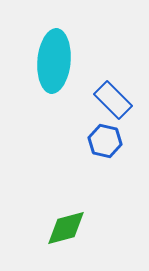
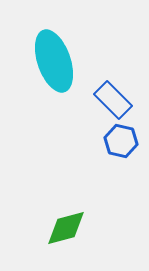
cyan ellipse: rotated 24 degrees counterclockwise
blue hexagon: moved 16 px right
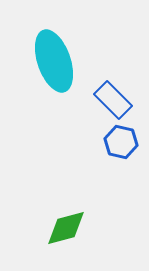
blue hexagon: moved 1 px down
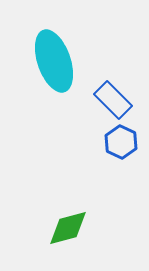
blue hexagon: rotated 12 degrees clockwise
green diamond: moved 2 px right
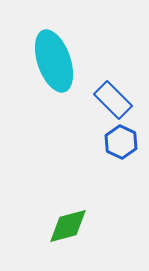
green diamond: moved 2 px up
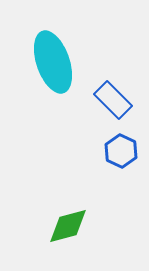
cyan ellipse: moved 1 px left, 1 px down
blue hexagon: moved 9 px down
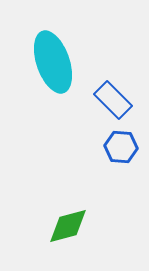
blue hexagon: moved 4 px up; rotated 20 degrees counterclockwise
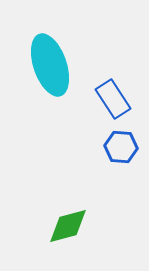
cyan ellipse: moved 3 px left, 3 px down
blue rectangle: moved 1 px up; rotated 12 degrees clockwise
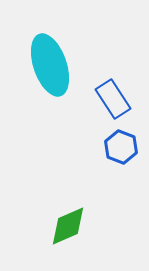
blue hexagon: rotated 16 degrees clockwise
green diamond: rotated 9 degrees counterclockwise
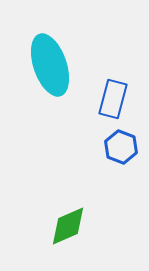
blue rectangle: rotated 48 degrees clockwise
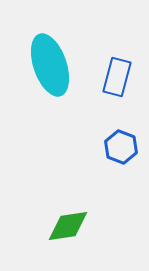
blue rectangle: moved 4 px right, 22 px up
green diamond: rotated 15 degrees clockwise
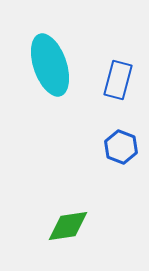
blue rectangle: moved 1 px right, 3 px down
